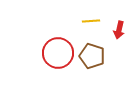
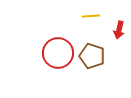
yellow line: moved 5 px up
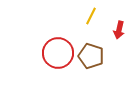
yellow line: rotated 60 degrees counterclockwise
brown pentagon: moved 1 px left
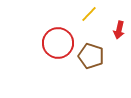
yellow line: moved 2 px left, 2 px up; rotated 18 degrees clockwise
red circle: moved 10 px up
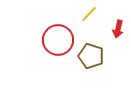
red arrow: moved 1 px left, 1 px up
red circle: moved 3 px up
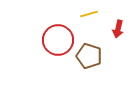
yellow line: rotated 30 degrees clockwise
brown pentagon: moved 2 px left
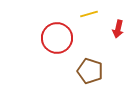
red circle: moved 1 px left, 2 px up
brown pentagon: moved 1 px right, 15 px down
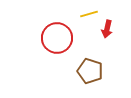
red arrow: moved 11 px left
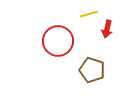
red circle: moved 1 px right, 3 px down
brown pentagon: moved 2 px right, 1 px up
